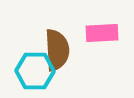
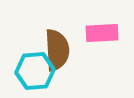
cyan hexagon: rotated 6 degrees counterclockwise
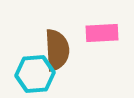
cyan hexagon: moved 3 px down
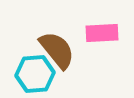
brown semicircle: rotated 36 degrees counterclockwise
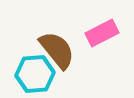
pink rectangle: rotated 24 degrees counterclockwise
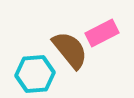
brown semicircle: moved 13 px right
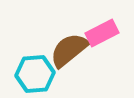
brown semicircle: moved 1 px left; rotated 90 degrees counterclockwise
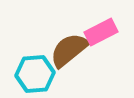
pink rectangle: moved 1 px left, 1 px up
